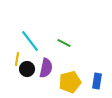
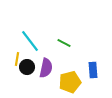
black circle: moved 2 px up
blue rectangle: moved 4 px left, 11 px up; rotated 14 degrees counterclockwise
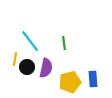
green line: rotated 56 degrees clockwise
yellow line: moved 2 px left
blue rectangle: moved 9 px down
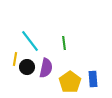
yellow pentagon: rotated 20 degrees counterclockwise
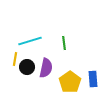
cyan line: rotated 70 degrees counterclockwise
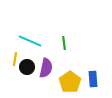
cyan line: rotated 40 degrees clockwise
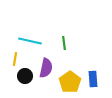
cyan line: rotated 10 degrees counterclockwise
black circle: moved 2 px left, 9 px down
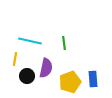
black circle: moved 2 px right
yellow pentagon: rotated 15 degrees clockwise
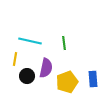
yellow pentagon: moved 3 px left
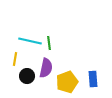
green line: moved 15 px left
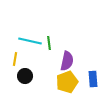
purple semicircle: moved 21 px right, 7 px up
black circle: moved 2 px left
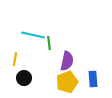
cyan line: moved 3 px right, 6 px up
black circle: moved 1 px left, 2 px down
